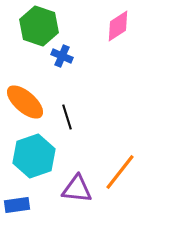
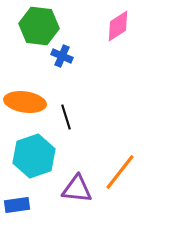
green hexagon: rotated 12 degrees counterclockwise
orange ellipse: rotated 33 degrees counterclockwise
black line: moved 1 px left
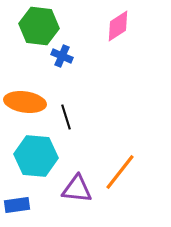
cyan hexagon: moved 2 px right; rotated 24 degrees clockwise
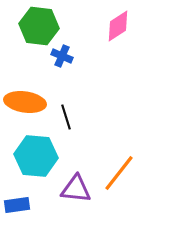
orange line: moved 1 px left, 1 px down
purple triangle: moved 1 px left
